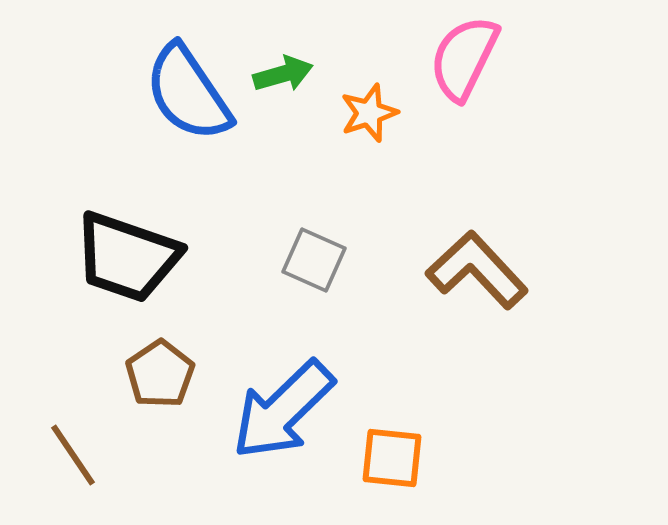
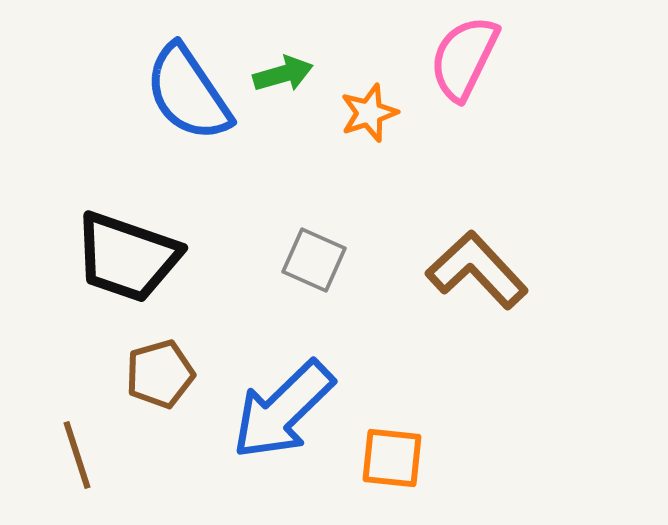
brown pentagon: rotated 18 degrees clockwise
brown line: moved 4 px right; rotated 16 degrees clockwise
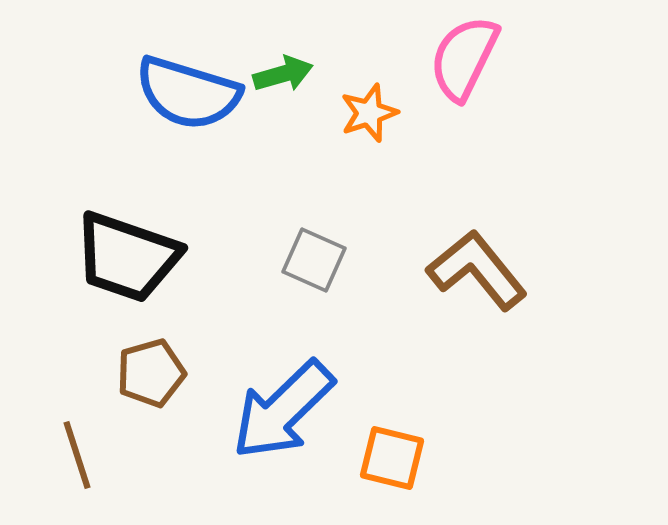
blue semicircle: rotated 39 degrees counterclockwise
brown L-shape: rotated 4 degrees clockwise
brown pentagon: moved 9 px left, 1 px up
orange square: rotated 8 degrees clockwise
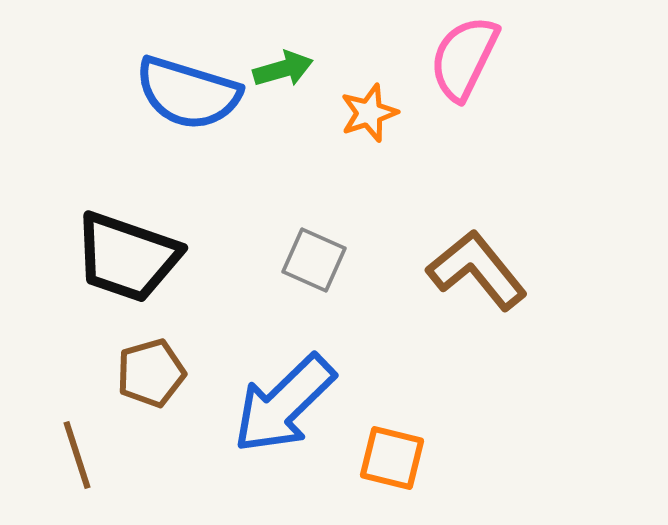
green arrow: moved 5 px up
blue arrow: moved 1 px right, 6 px up
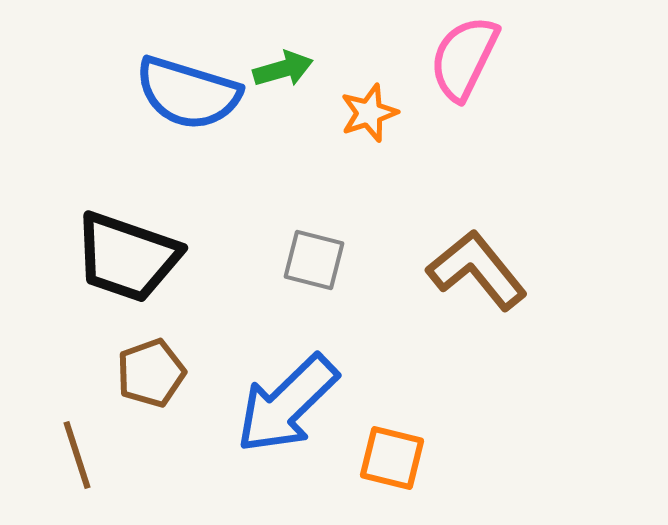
gray square: rotated 10 degrees counterclockwise
brown pentagon: rotated 4 degrees counterclockwise
blue arrow: moved 3 px right
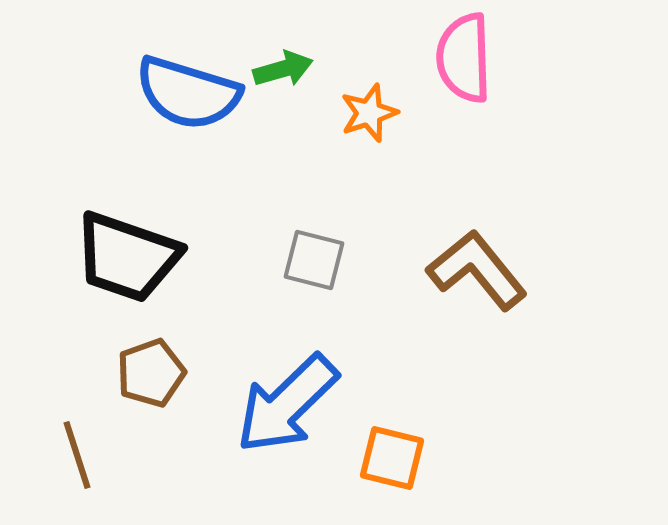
pink semicircle: rotated 28 degrees counterclockwise
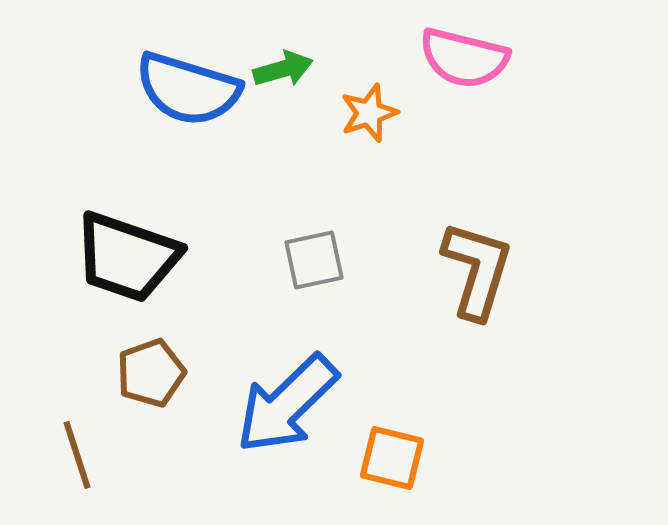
pink semicircle: rotated 74 degrees counterclockwise
blue semicircle: moved 4 px up
gray square: rotated 26 degrees counterclockwise
brown L-shape: rotated 56 degrees clockwise
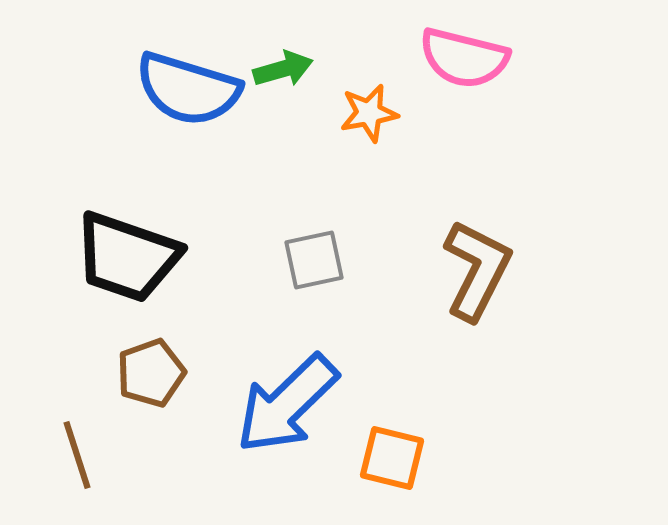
orange star: rotated 8 degrees clockwise
brown L-shape: rotated 10 degrees clockwise
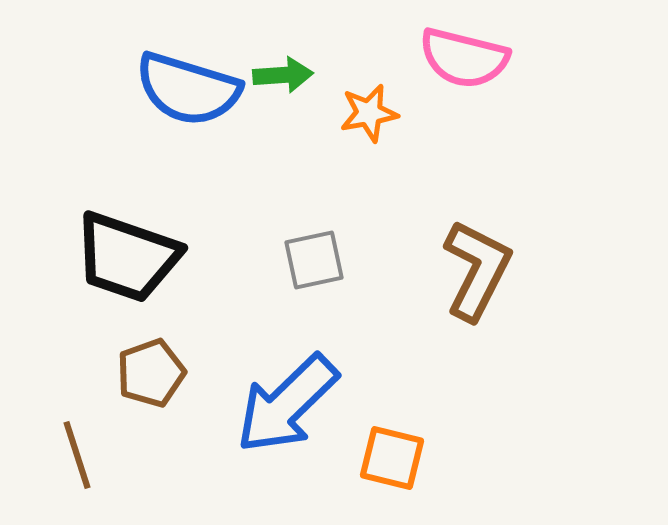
green arrow: moved 6 px down; rotated 12 degrees clockwise
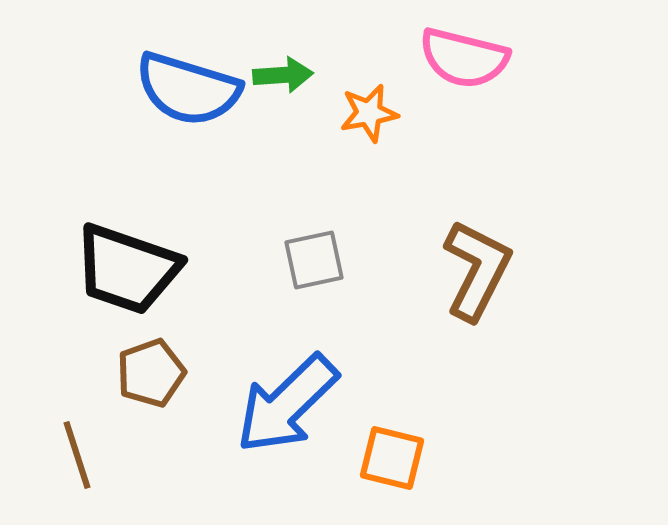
black trapezoid: moved 12 px down
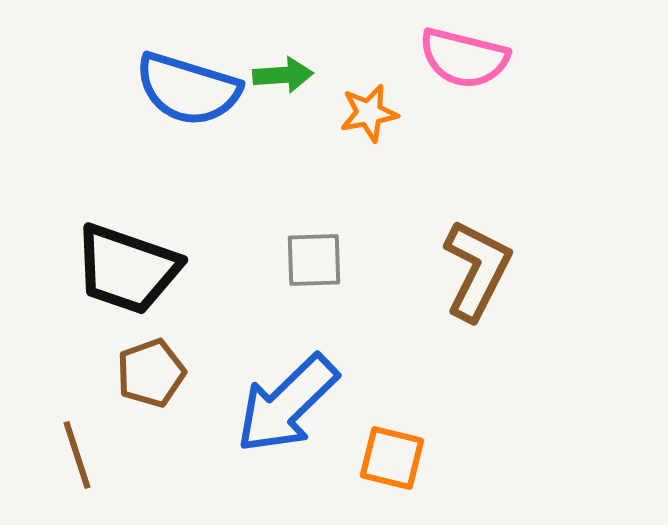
gray square: rotated 10 degrees clockwise
